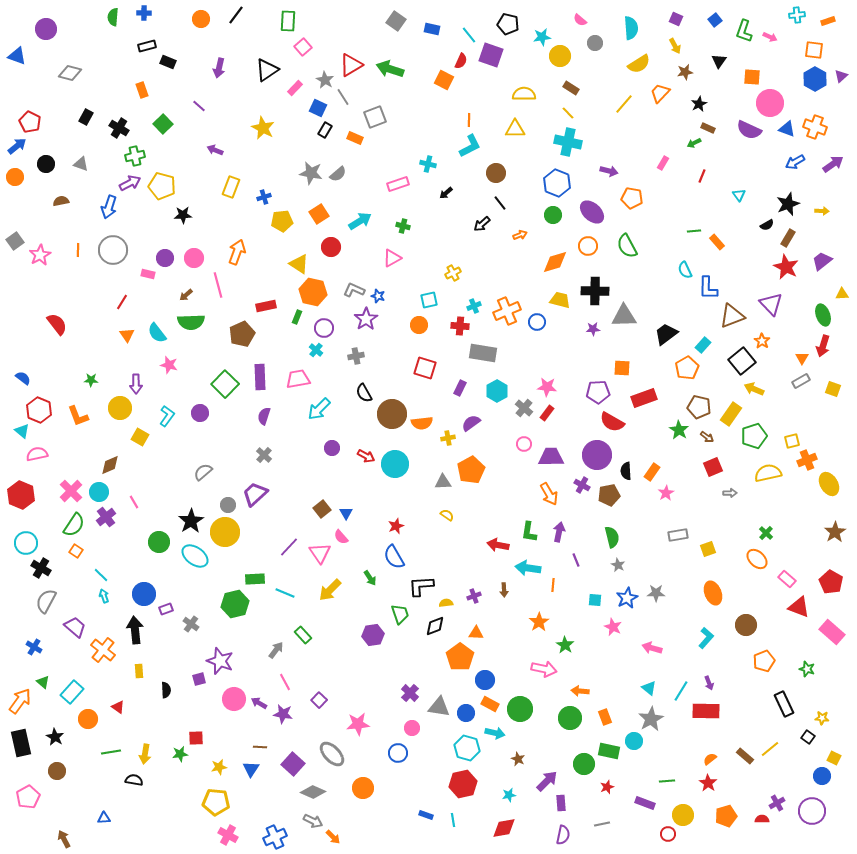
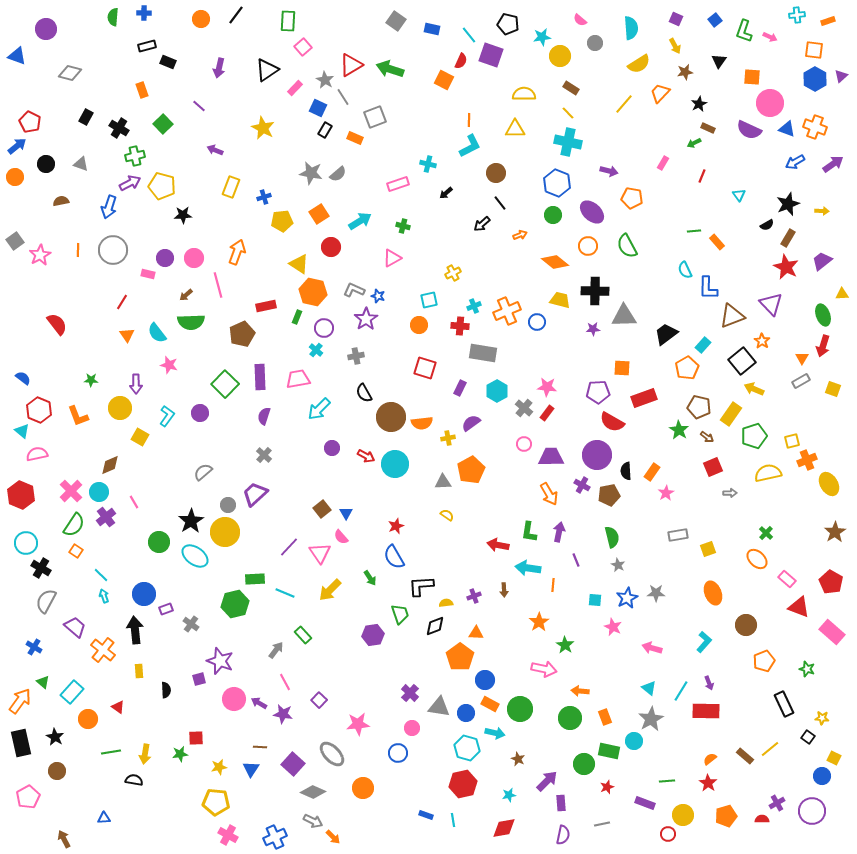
orange diamond at (555, 262): rotated 56 degrees clockwise
brown circle at (392, 414): moved 1 px left, 3 px down
cyan L-shape at (706, 638): moved 2 px left, 4 px down
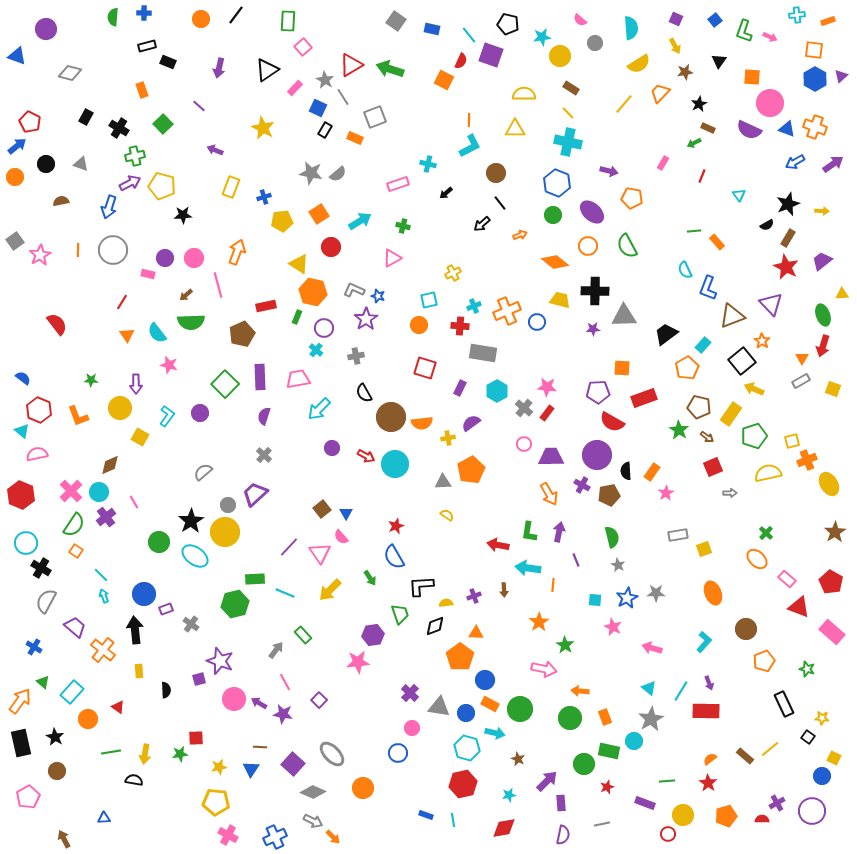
blue L-shape at (708, 288): rotated 20 degrees clockwise
yellow square at (708, 549): moved 4 px left
brown circle at (746, 625): moved 4 px down
pink star at (358, 724): moved 62 px up
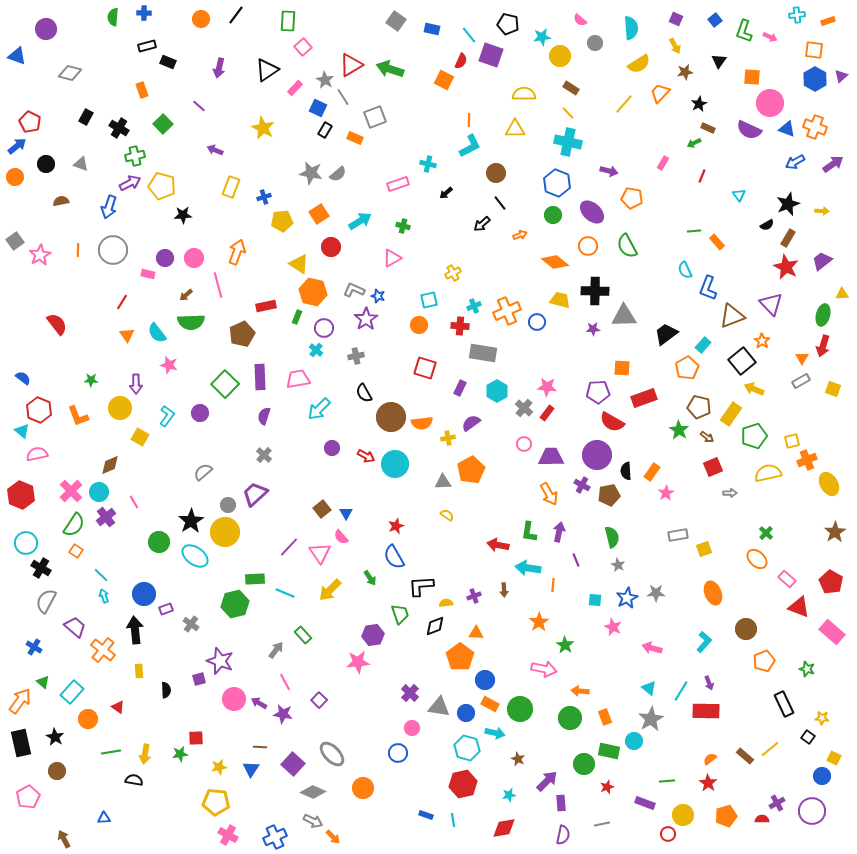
green ellipse at (823, 315): rotated 35 degrees clockwise
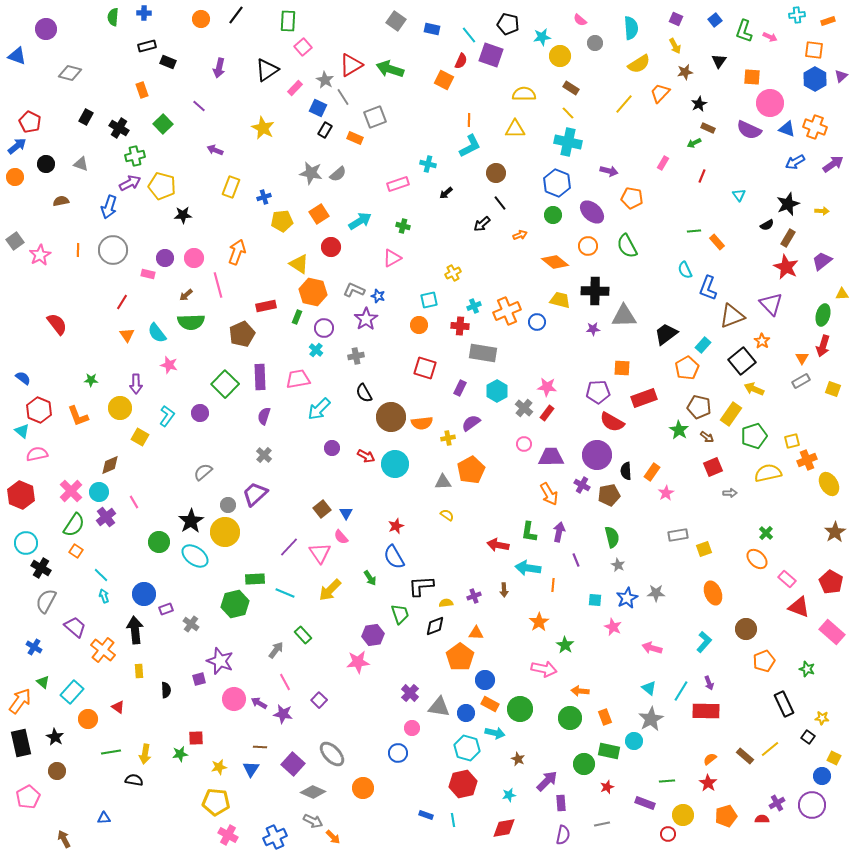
purple circle at (812, 811): moved 6 px up
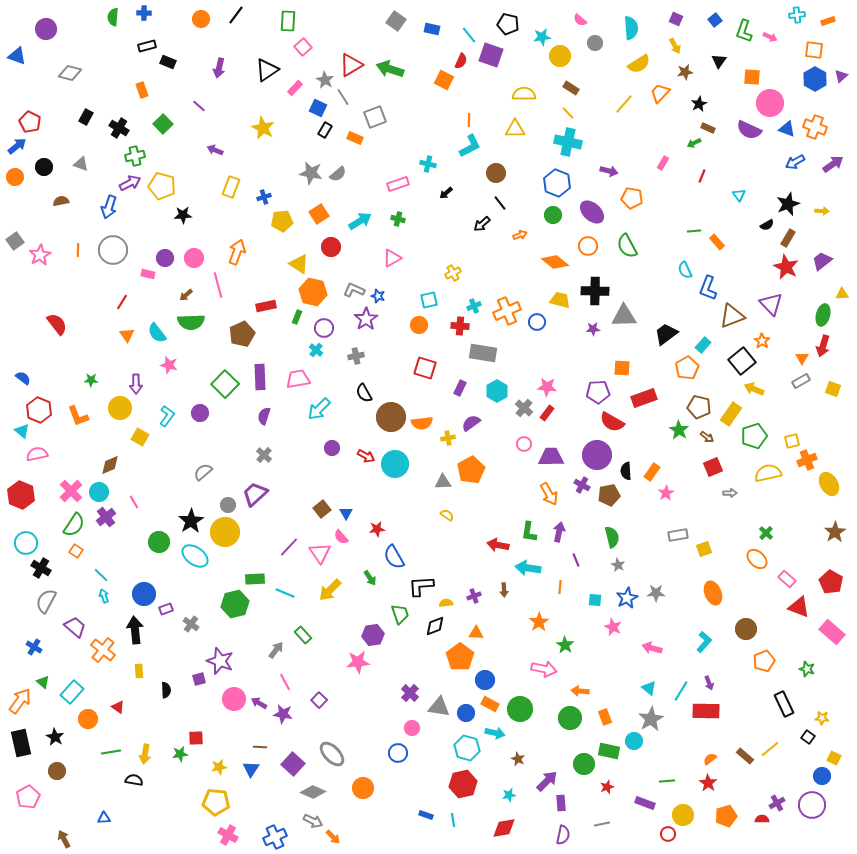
black circle at (46, 164): moved 2 px left, 3 px down
green cross at (403, 226): moved 5 px left, 7 px up
red star at (396, 526): moved 19 px left, 3 px down; rotated 14 degrees clockwise
orange line at (553, 585): moved 7 px right, 2 px down
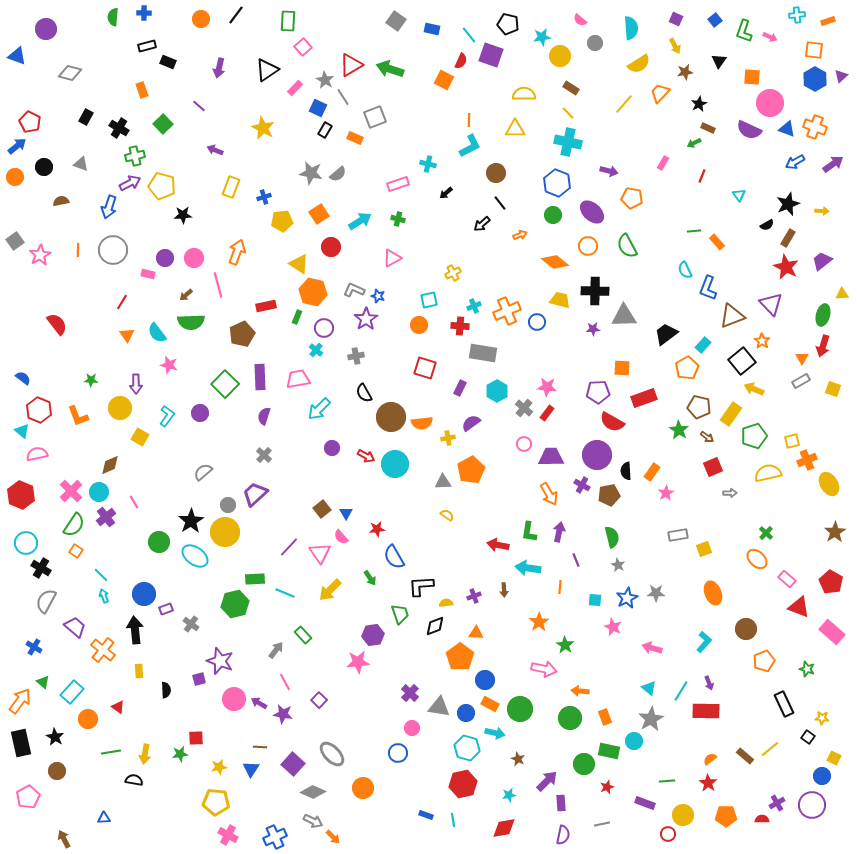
orange pentagon at (726, 816): rotated 15 degrees clockwise
